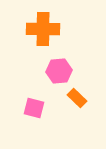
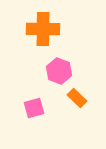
pink hexagon: rotated 25 degrees clockwise
pink square: rotated 30 degrees counterclockwise
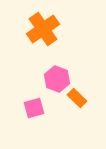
orange cross: rotated 36 degrees counterclockwise
pink hexagon: moved 2 px left, 8 px down
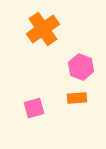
pink hexagon: moved 24 px right, 12 px up
orange rectangle: rotated 48 degrees counterclockwise
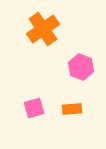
orange rectangle: moved 5 px left, 11 px down
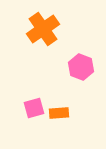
orange rectangle: moved 13 px left, 4 px down
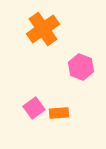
pink square: rotated 20 degrees counterclockwise
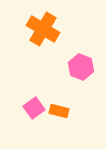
orange cross: rotated 24 degrees counterclockwise
orange rectangle: moved 2 px up; rotated 18 degrees clockwise
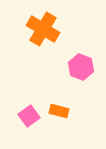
pink square: moved 5 px left, 8 px down
